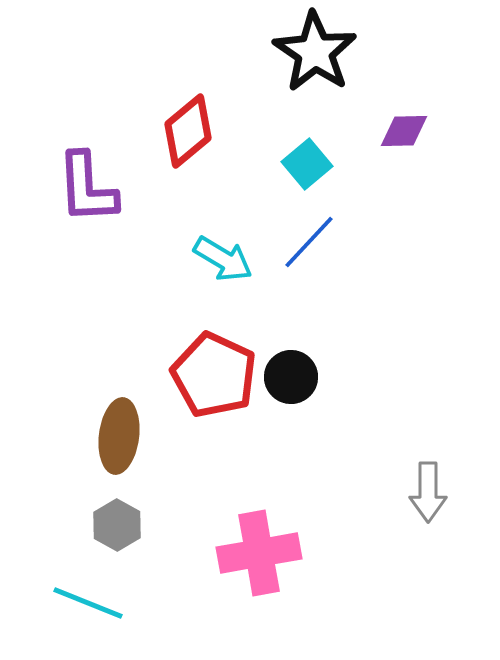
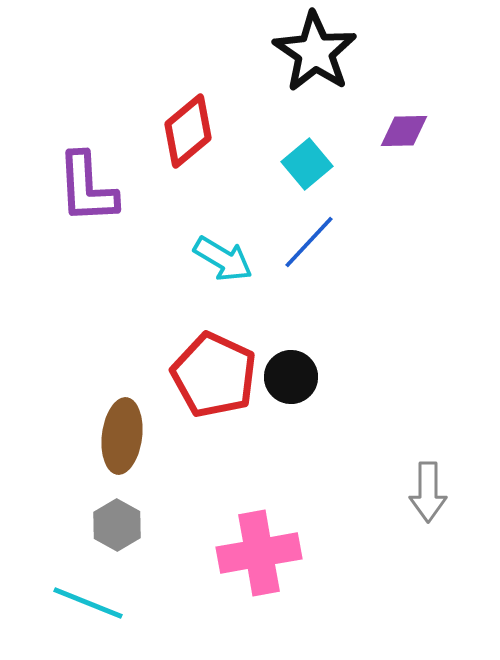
brown ellipse: moved 3 px right
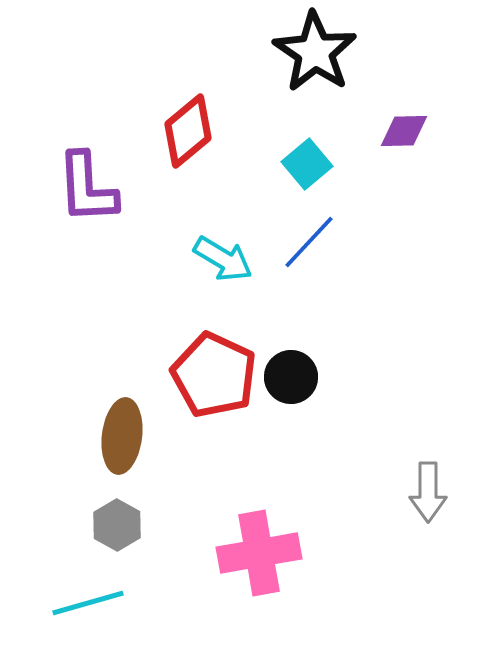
cyan line: rotated 38 degrees counterclockwise
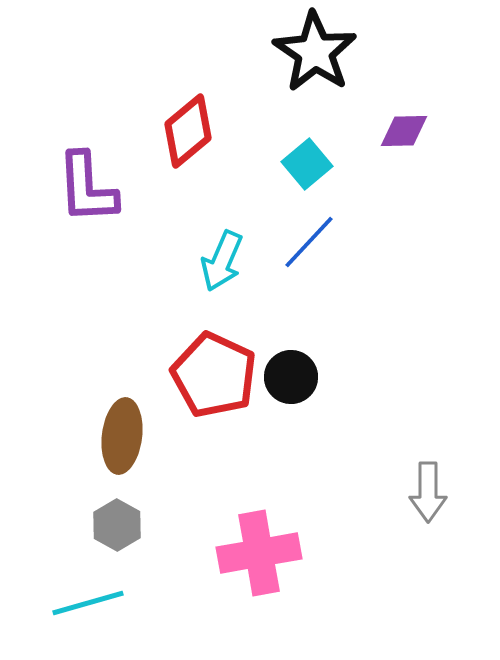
cyan arrow: moved 1 px left, 2 px down; rotated 82 degrees clockwise
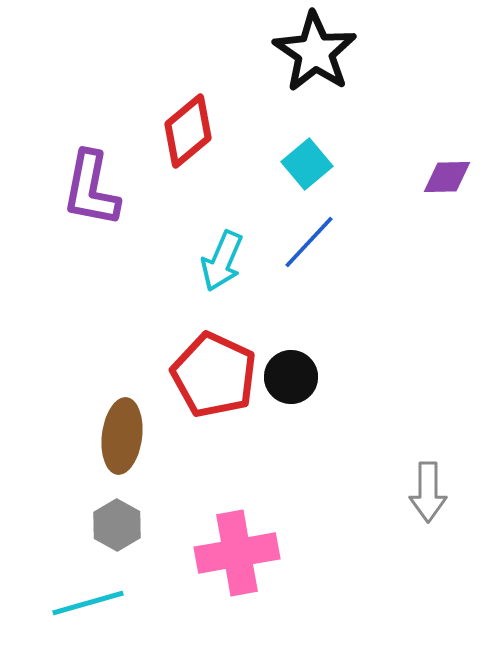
purple diamond: moved 43 px right, 46 px down
purple L-shape: moved 4 px right, 1 px down; rotated 14 degrees clockwise
pink cross: moved 22 px left
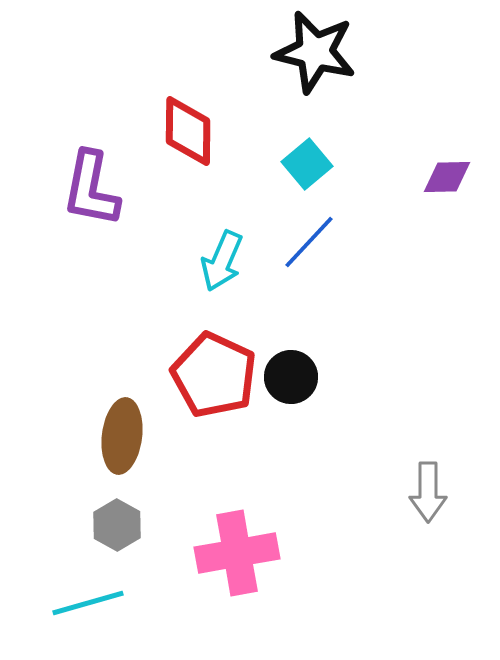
black star: rotated 20 degrees counterclockwise
red diamond: rotated 50 degrees counterclockwise
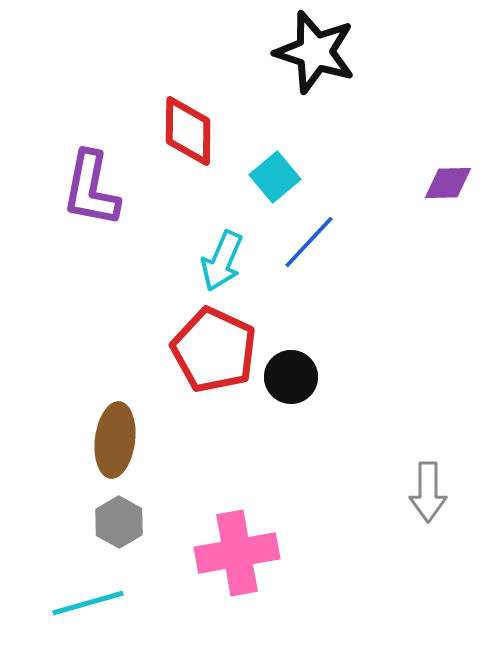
black star: rotated 4 degrees clockwise
cyan square: moved 32 px left, 13 px down
purple diamond: moved 1 px right, 6 px down
red pentagon: moved 25 px up
brown ellipse: moved 7 px left, 4 px down
gray hexagon: moved 2 px right, 3 px up
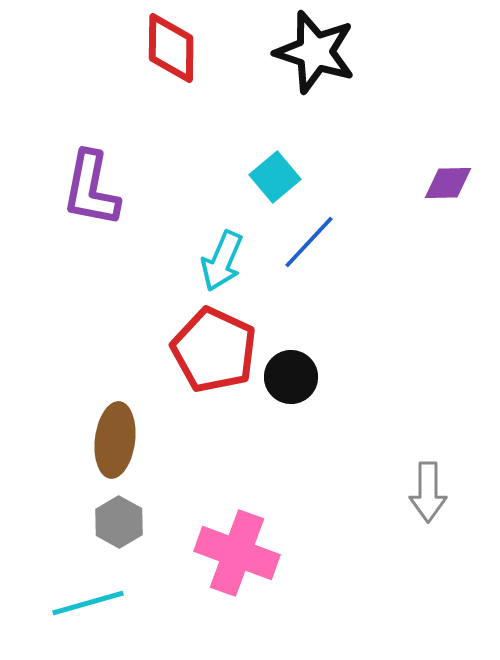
red diamond: moved 17 px left, 83 px up
pink cross: rotated 30 degrees clockwise
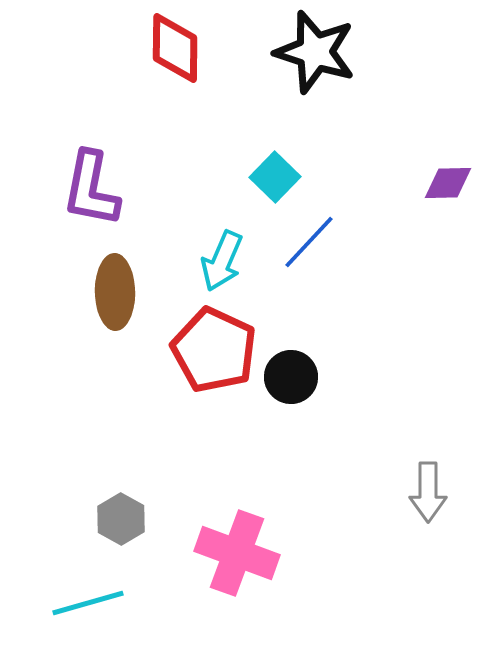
red diamond: moved 4 px right
cyan square: rotated 6 degrees counterclockwise
brown ellipse: moved 148 px up; rotated 8 degrees counterclockwise
gray hexagon: moved 2 px right, 3 px up
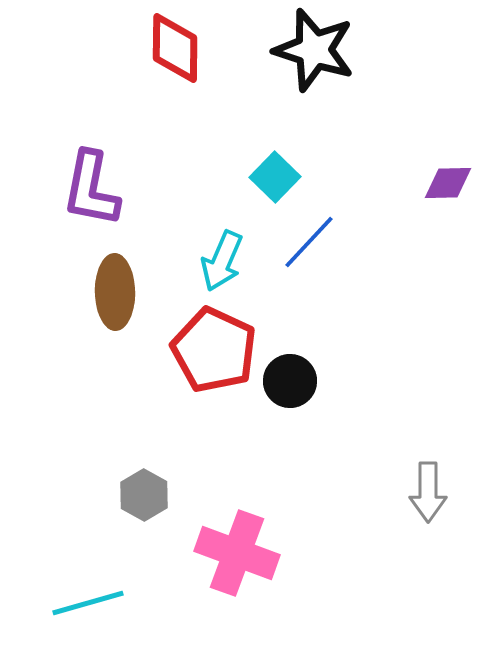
black star: moved 1 px left, 2 px up
black circle: moved 1 px left, 4 px down
gray hexagon: moved 23 px right, 24 px up
